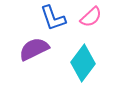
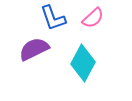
pink semicircle: moved 2 px right, 1 px down
cyan diamond: rotated 9 degrees counterclockwise
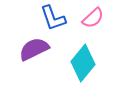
cyan diamond: rotated 12 degrees clockwise
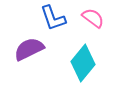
pink semicircle: rotated 100 degrees counterclockwise
purple semicircle: moved 5 px left
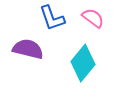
blue L-shape: moved 1 px left
purple semicircle: moved 1 px left; rotated 40 degrees clockwise
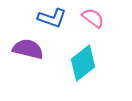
blue L-shape: rotated 52 degrees counterclockwise
cyan diamond: rotated 12 degrees clockwise
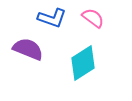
purple semicircle: rotated 8 degrees clockwise
cyan diamond: rotated 6 degrees clockwise
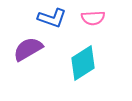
pink semicircle: rotated 140 degrees clockwise
purple semicircle: rotated 52 degrees counterclockwise
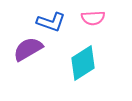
blue L-shape: moved 1 px left, 4 px down
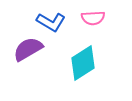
blue L-shape: rotated 12 degrees clockwise
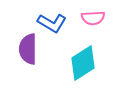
blue L-shape: moved 1 px right, 1 px down
purple semicircle: rotated 60 degrees counterclockwise
